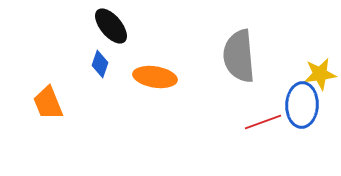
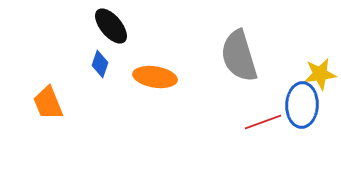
gray semicircle: rotated 12 degrees counterclockwise
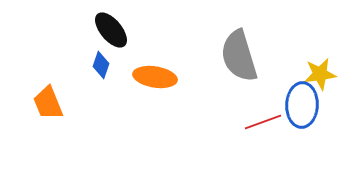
black ellipse: moved 4 px down
blue diamond: moved 1 px right, 1 px down
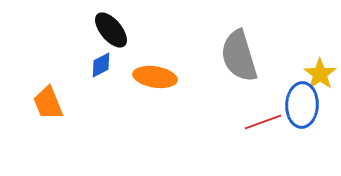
blue diamond: rotated 44 degrees clockwise
yellow star: rotated 28 degrees counterclockwise
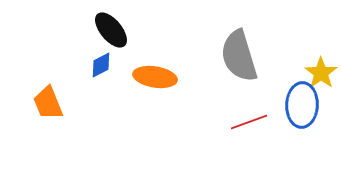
yellow star: moved 1 px right, 1 px up
red line: moved 14 px left
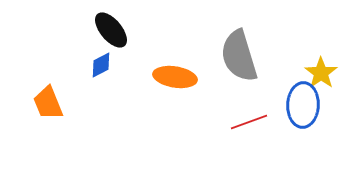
orange ellipse: moved 20 px right
blue ellipse: moved 1 px right
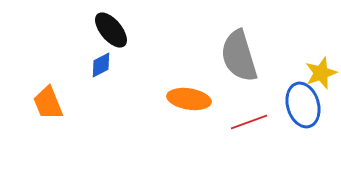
yellow star: rotated 16 degrees clockwise
orange ellipse: moved 14 px right, 22 px down
blue ellipse: rotated 18 degrees counterclockwise
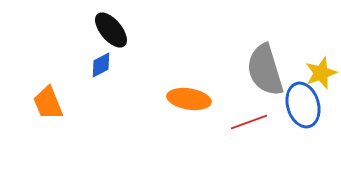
gray semicircle: moved 26 px right, 14 px down
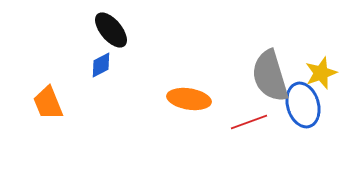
gray semicircle: moved 5 px right, 6 px down
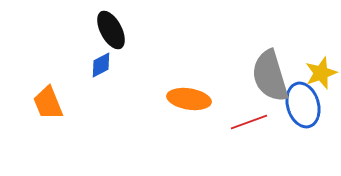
black ellipse: rotated 12 degrees clockwise
